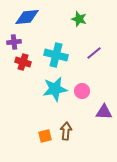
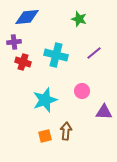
cyan star: moved 10 px left, 11 px down; rotated 10 degrees counterclockwise
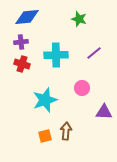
purple cross: moved 7 px right
cyan cross: rotated 15 degrees counterclockwise
red cross: moved 1 px left, 2 px down
pink circle: moved 3 px up
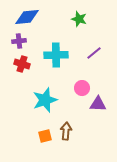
purple cross: moved 2 px left, 1 px up
purple triangle: moved 6 px left, 8 px up
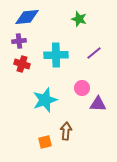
orange square: moved 6 px down
